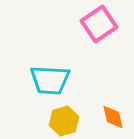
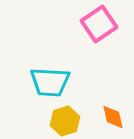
cyan trapezoid: moved 2 px down
yellow hexagon: moved 1 px right
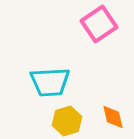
cyan trapezoid: rotated 6 degrees counterclockwise
yellow hexagon: moved 2 px right
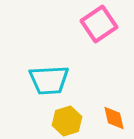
cyan trapezoid: moved 1 px left, 2 px up
orange diamond: moved 1 px right, 1 px down
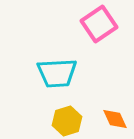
cyan trapezoid: moved 8 px right, 7 px up
orange diamond: moved 1 px right, 1 px down; rotated 12 degrees counterclockwise
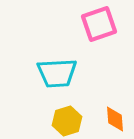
pink square: rotated 15 degrees clockwise
orange diamond: rotated 20 degrees clockwise
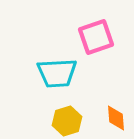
pink square: moved 3 px left, 13 px down
orange diamond: moved 1 px right, 1 px up
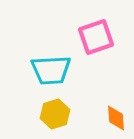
cyan trapezoid: moved 6 px left, 3 px up
yellow hexagon: moved 12 px left, 7 px up
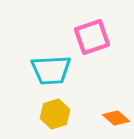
pink square: moved 4 px left
orange diamond: rotated 44 degrees counterclockwise
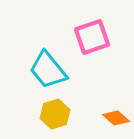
cyan trapezoid: moved 3 px left; rotated 54 degrees clockwise
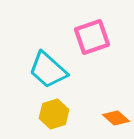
cyan trapezoid: rotated 9 degrees counterclockwise
yellow hexagon: moved 1 px left
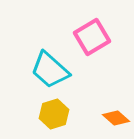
pink square: rotated 12 degrees counterclockwise
cyan trapezoid: moved 2 px right
